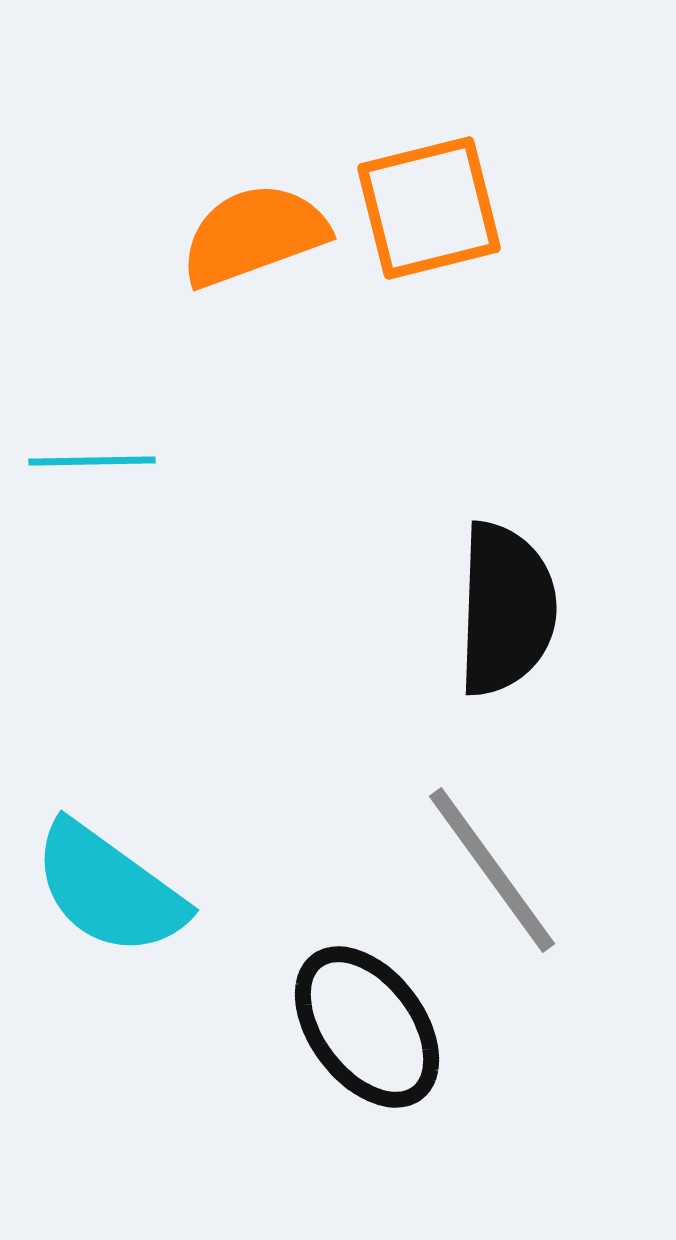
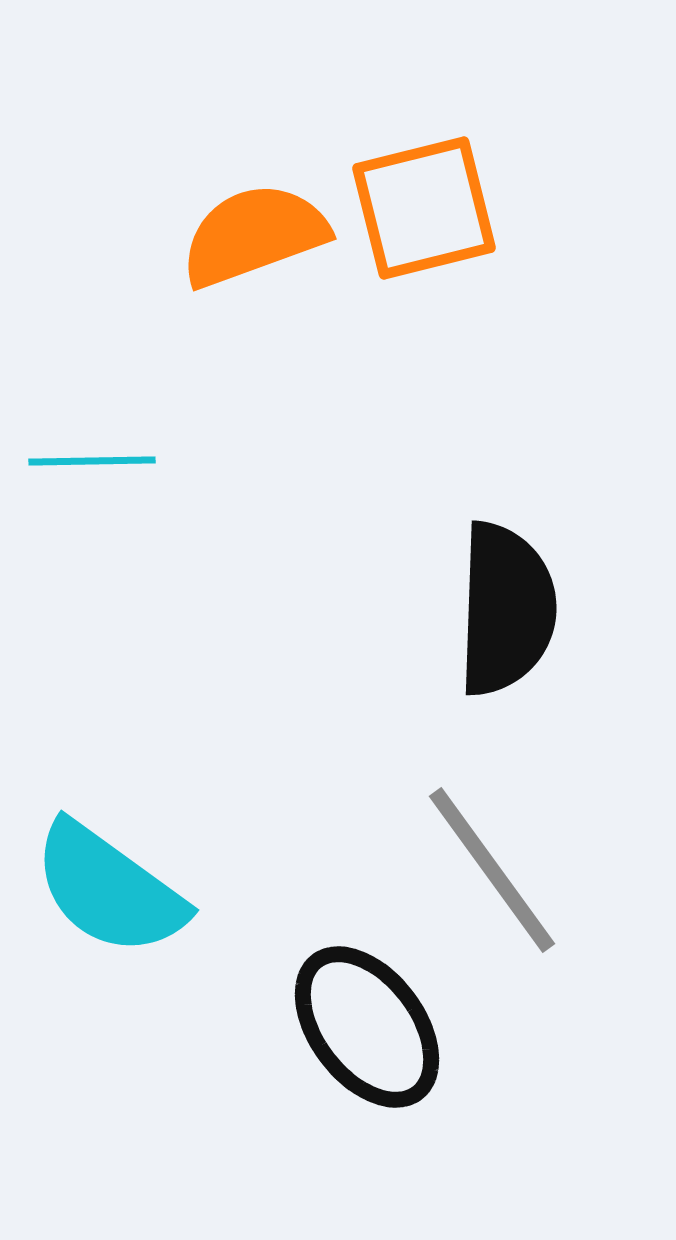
orange square: moved 5 px left
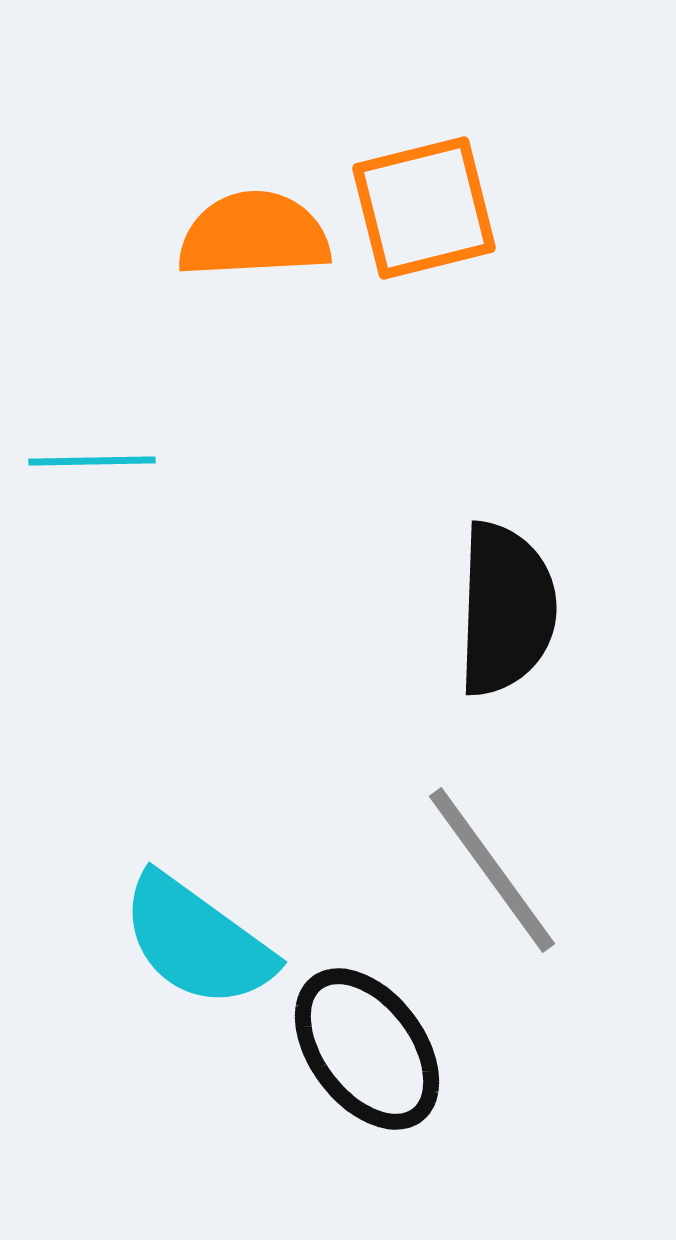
orange semicircle: rotated 17 degrees clockwise
cyan semicircle: moved 88 px right, 52 px down
black ellipse: moved 22 px down
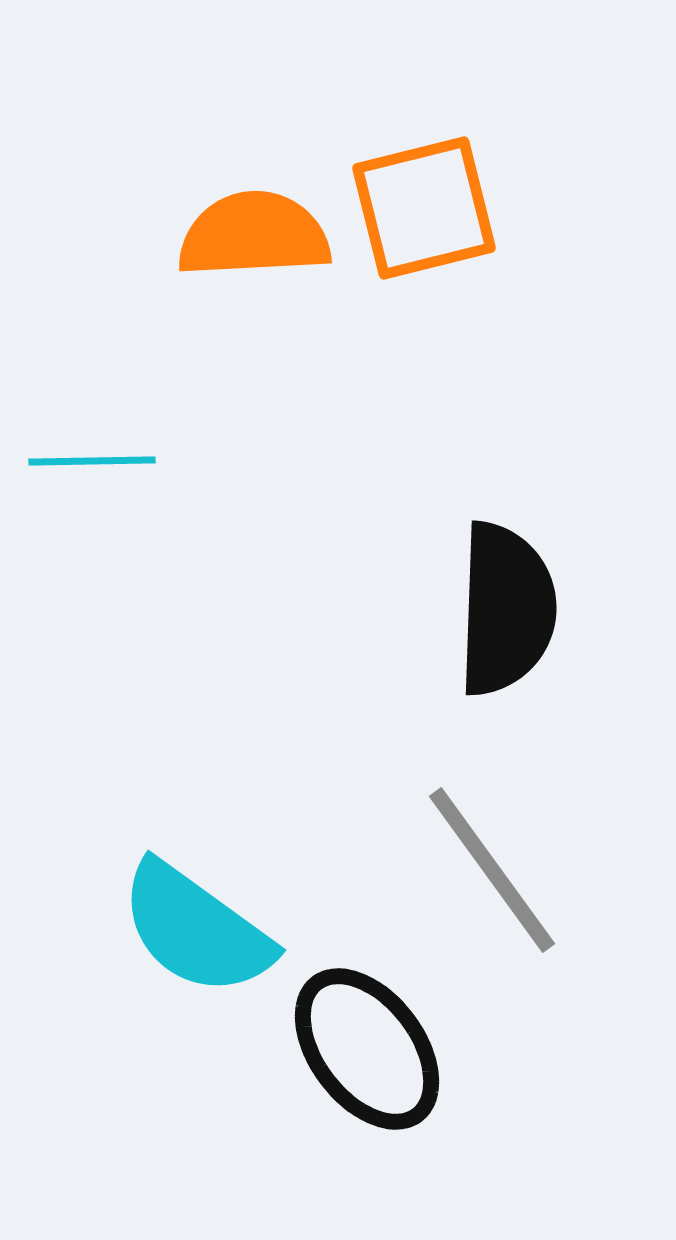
cyan semicircle: moved 1 px left, 12 px up
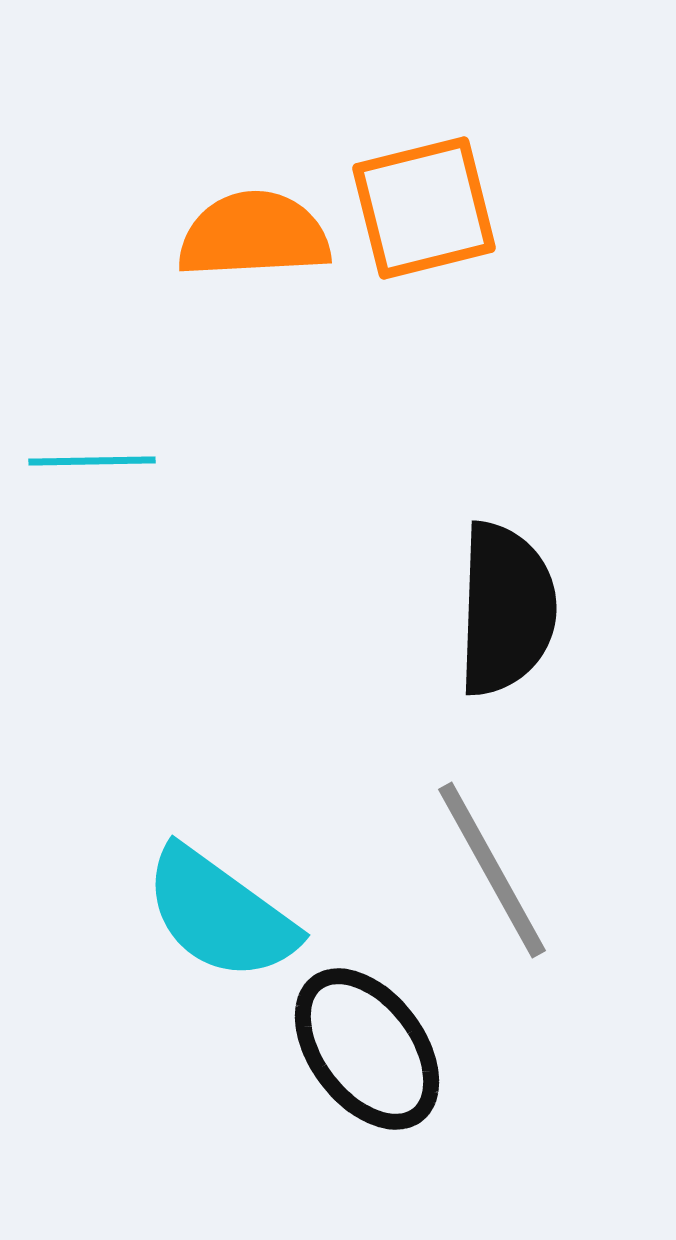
gray line: rotated 7 degrees clockwise
cyan semicircle: moved 24 px right, 15 px up
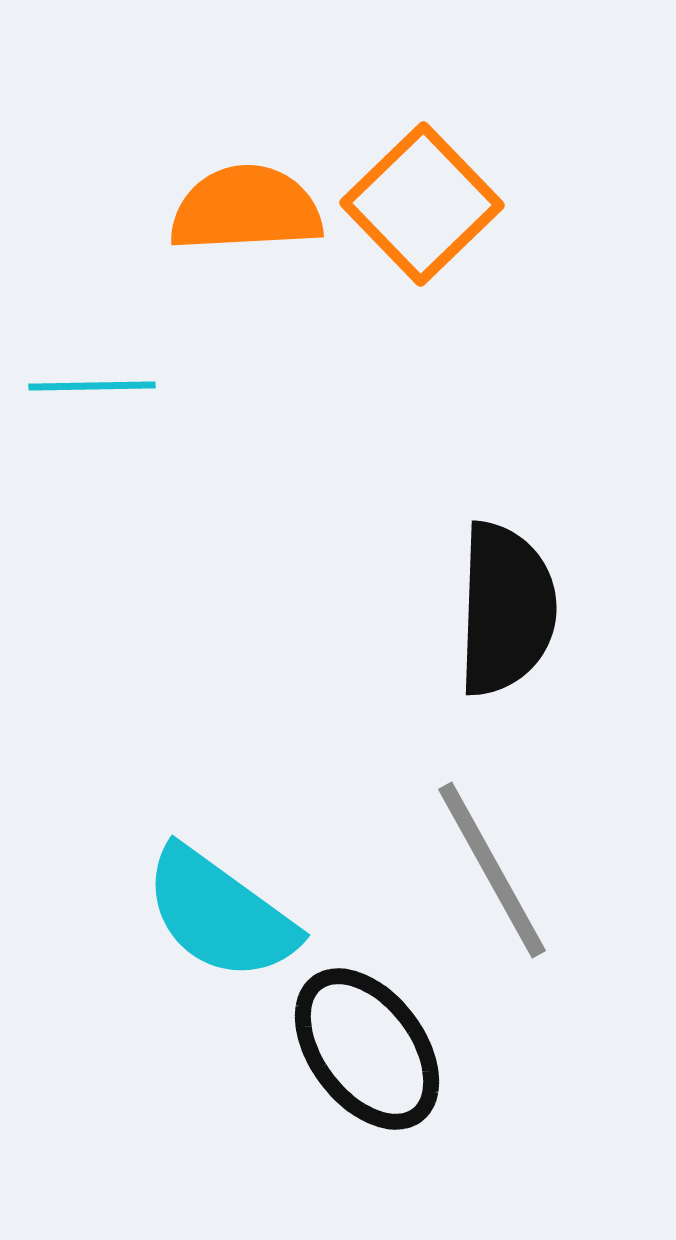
orange square: moved 2 px left, 4 px up; rotated 30 degrees counterclockwise
orange semicircle: moved 8 px left, 26 px up
cyan line: moved 75 px up
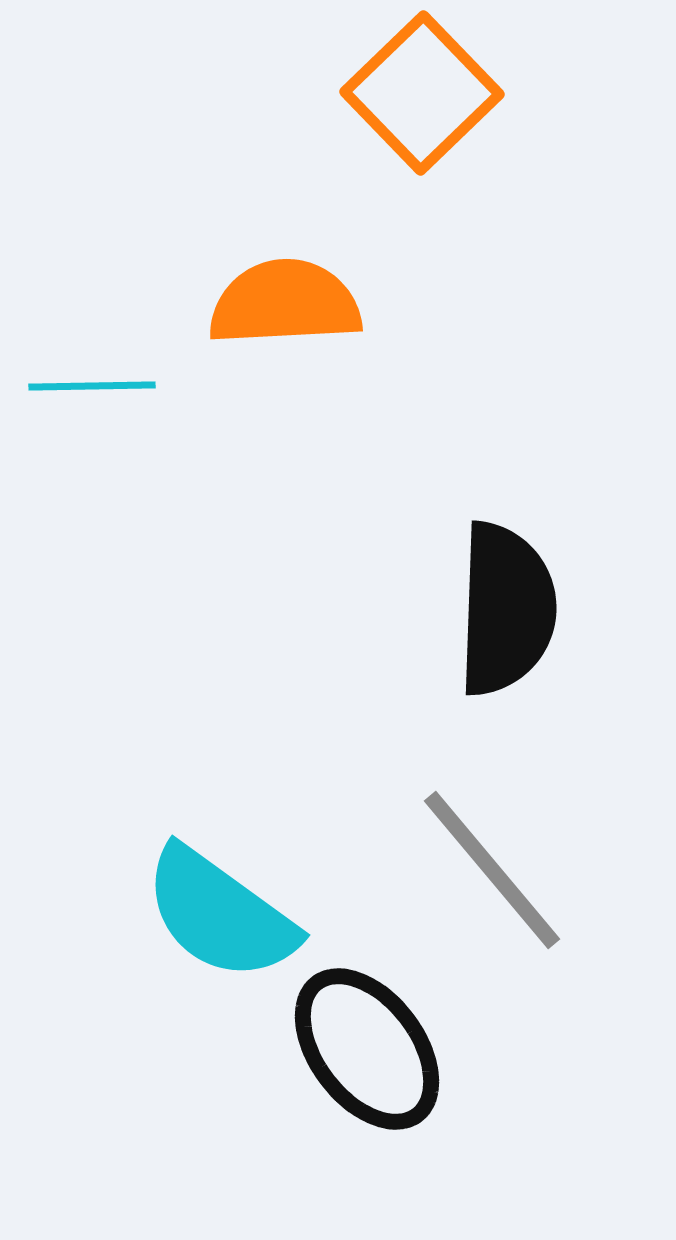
orange square: moved 111 px up
orange semicircle: moved 39 px right, 94 px down
gray line: rotated 11 degrees counterclockwise
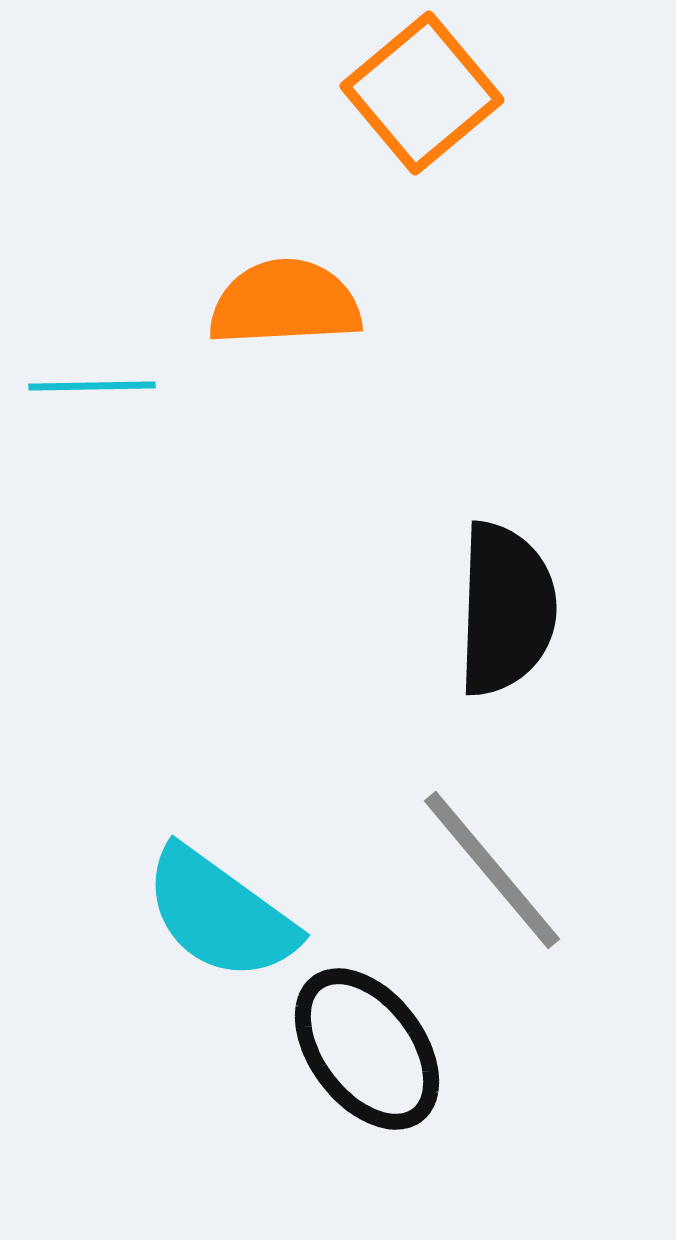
orange square: rotated 4 degrees clockwise
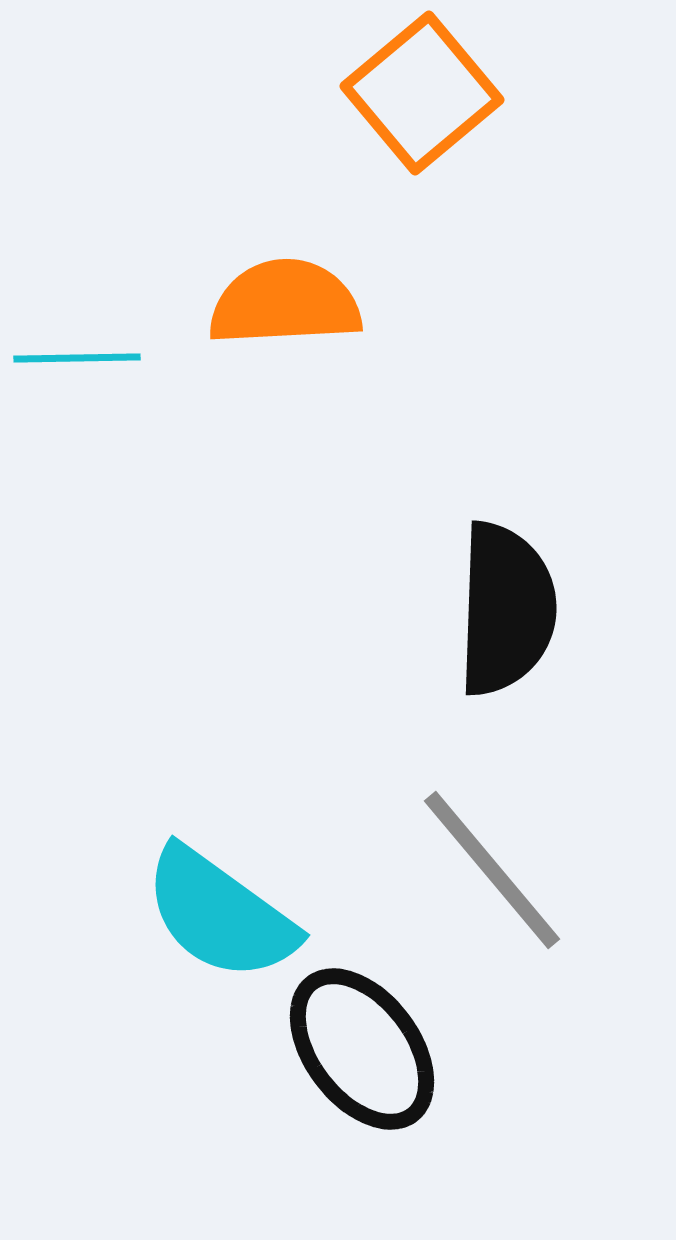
cyan line: moved 15 px left, 28 px up
black ellipse: moved 5 px left
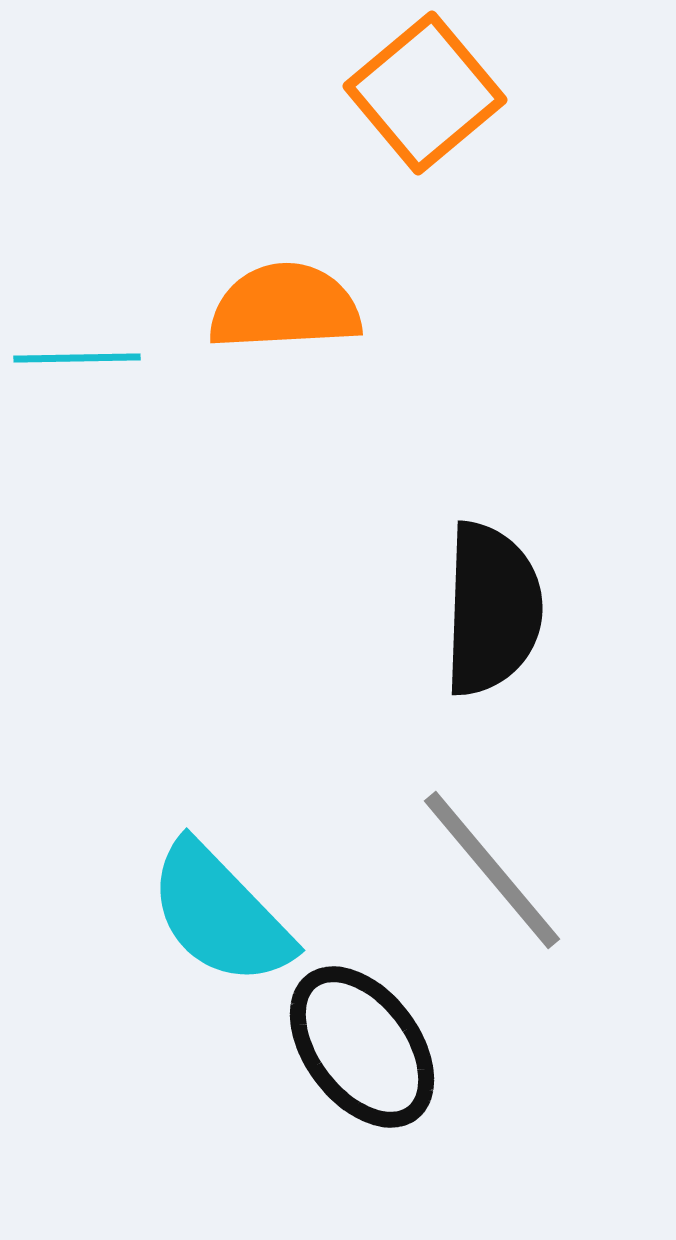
orange square: moved 3 px right
orange semicircle: moved 4 px down
black semicircle: moved 14 px left
cyan semicircle: rotated 10 degrees clockwise
black ellipse: moved 2 px up
